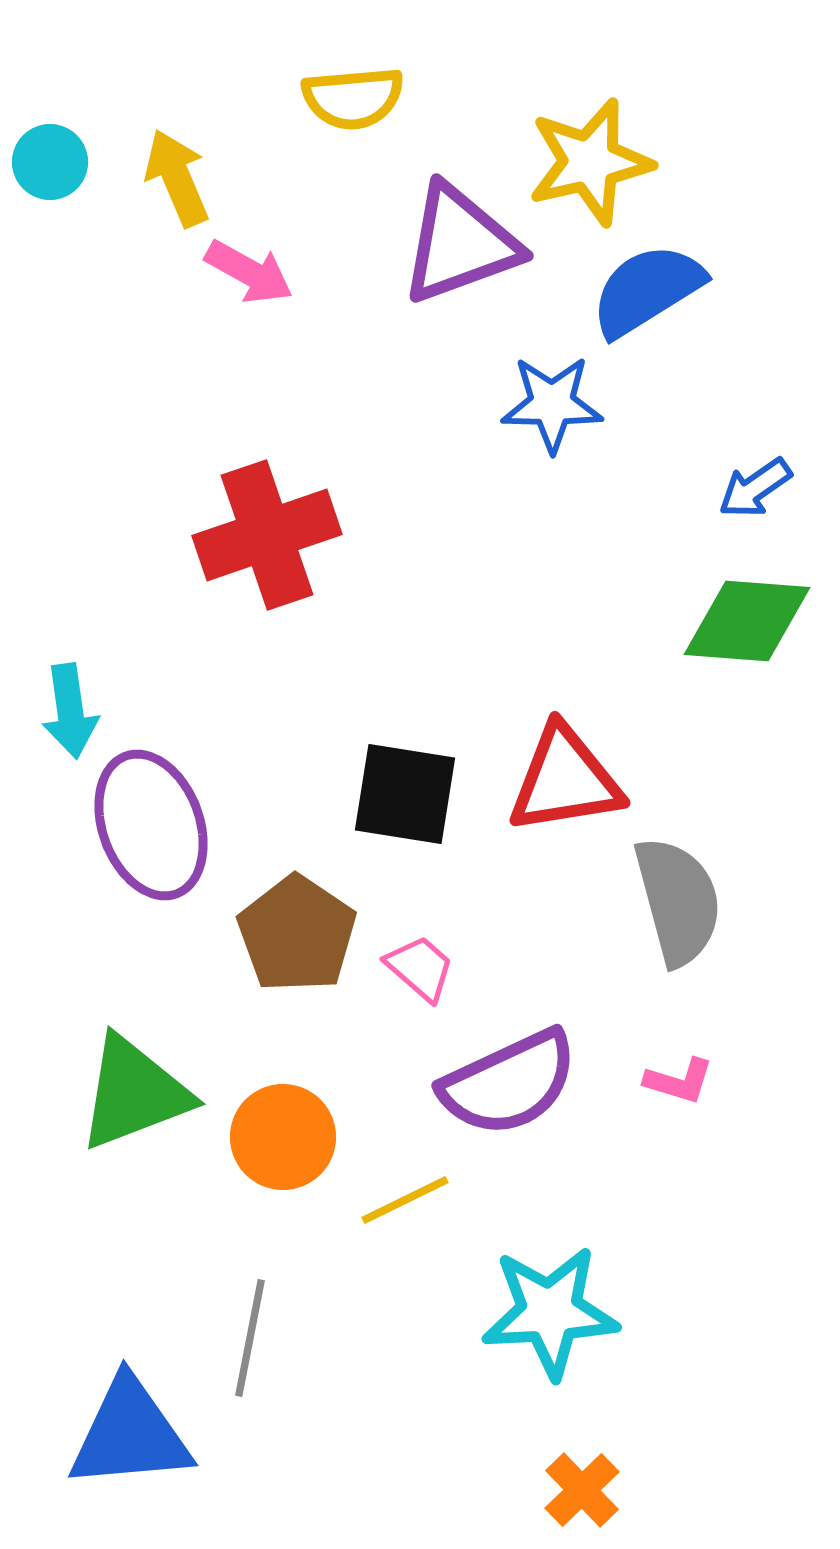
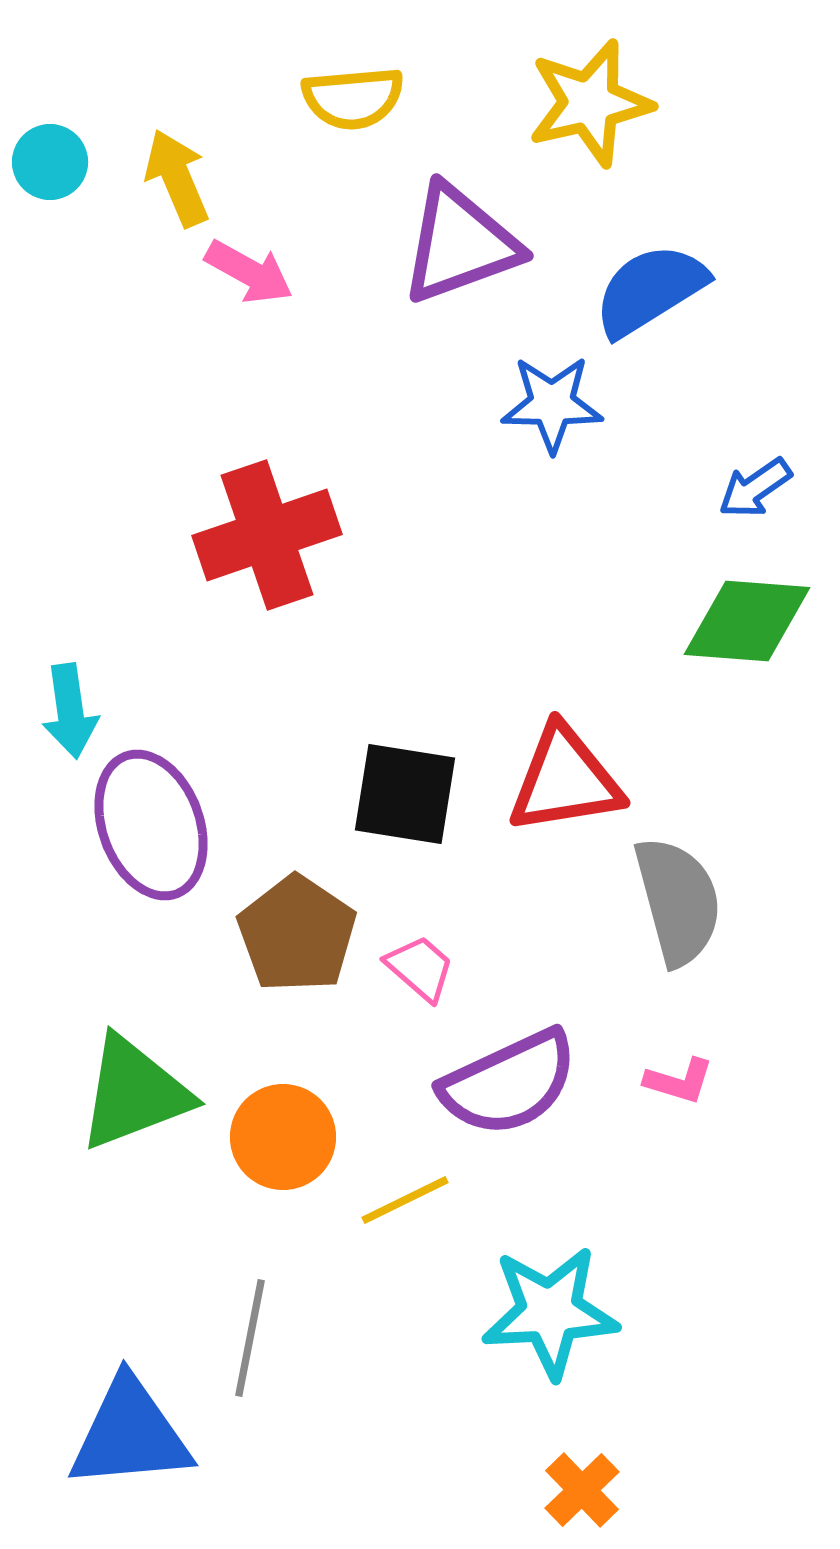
yellow star: moved 59 px up
blue semicircle: moved 3 px right
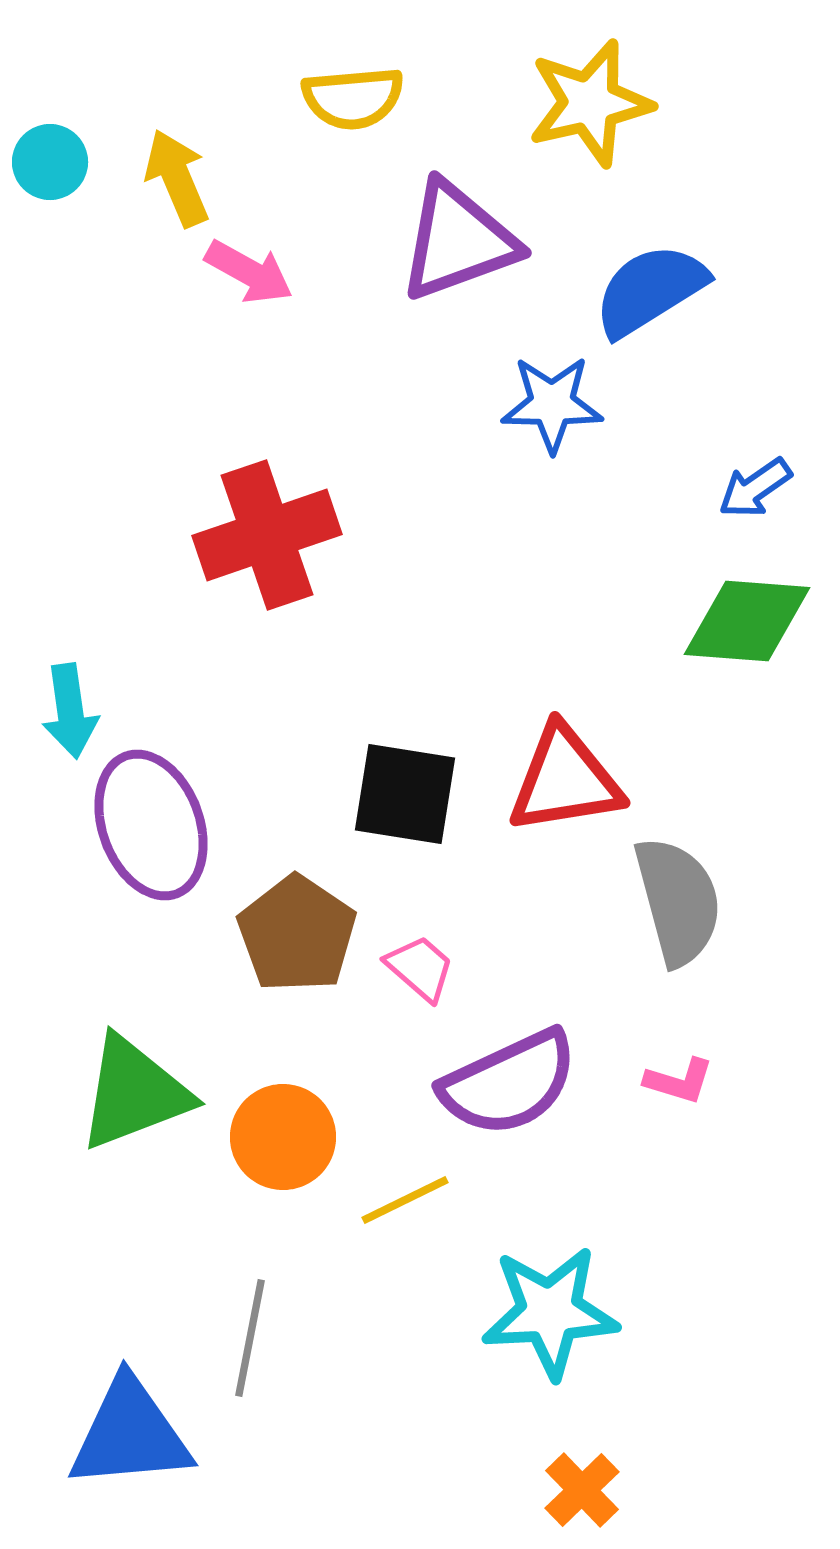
purple triangle: moved 2 px left, 3 px up
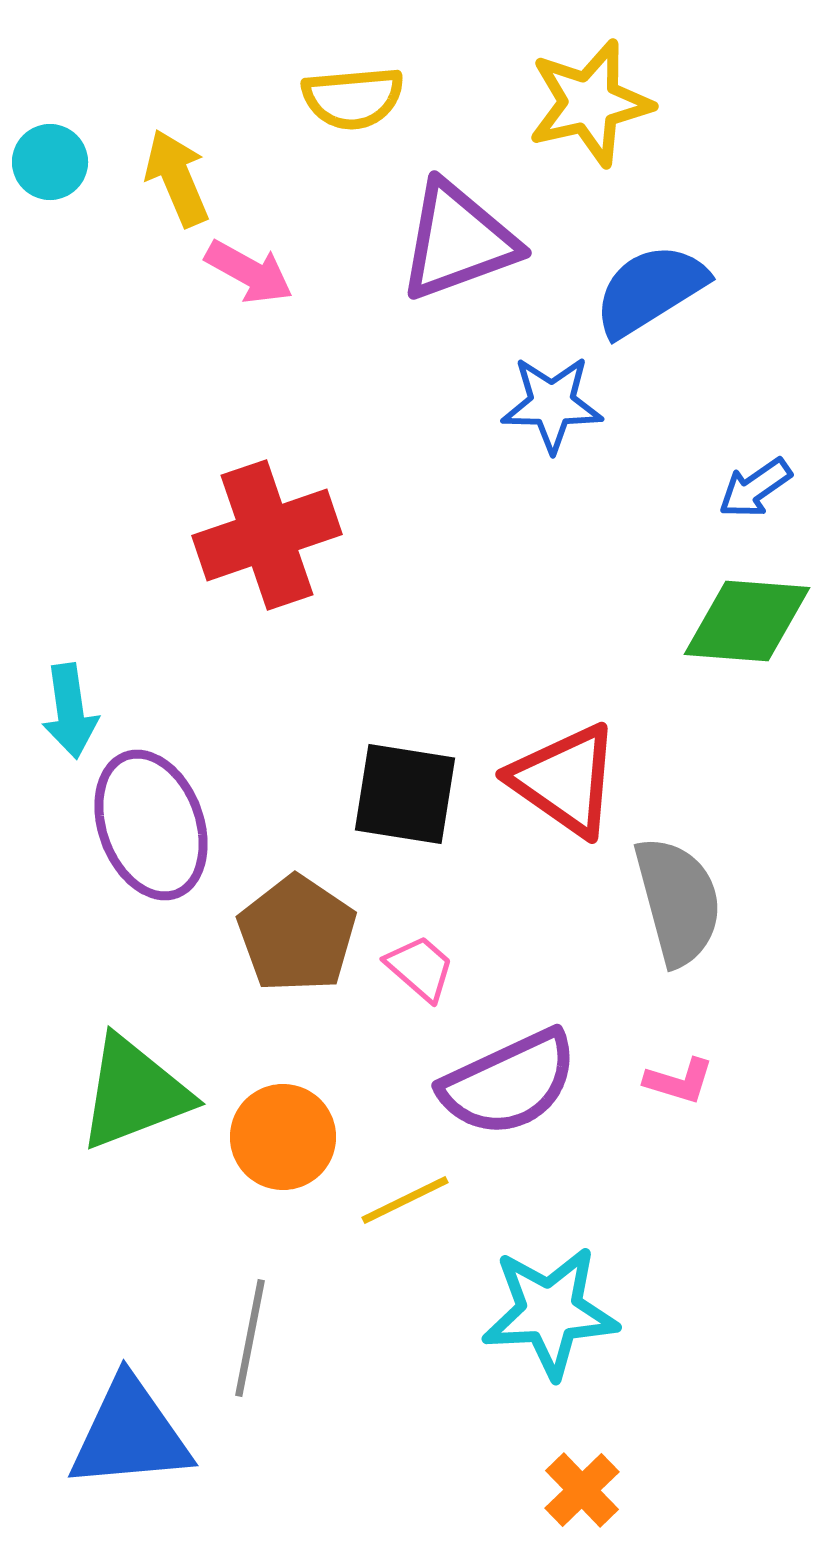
red triangle: rotated 44 degrees clockwise
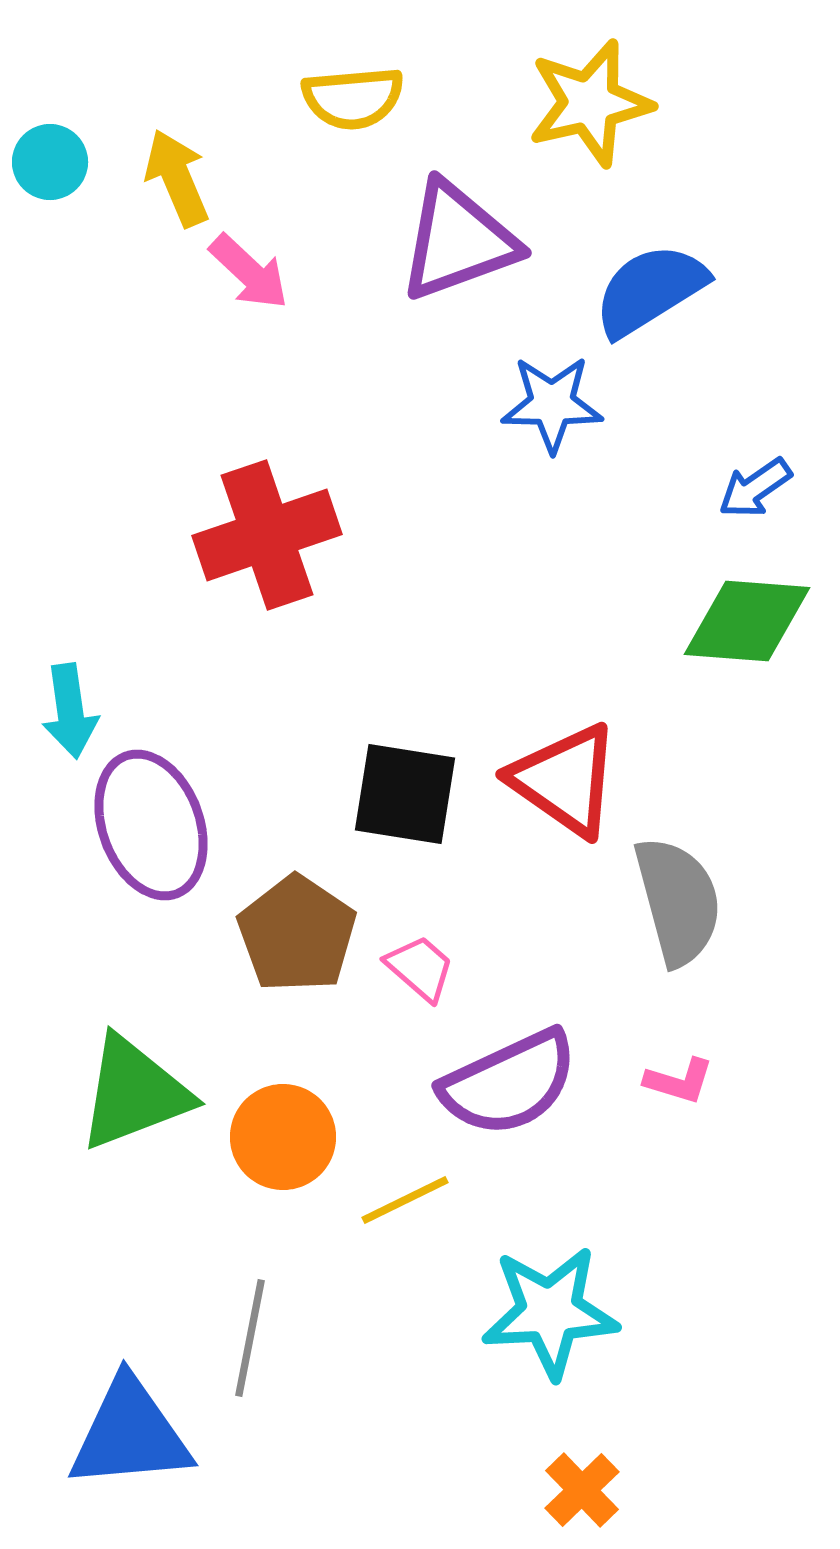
pink arrow: rotated 14 degrees clockwise
